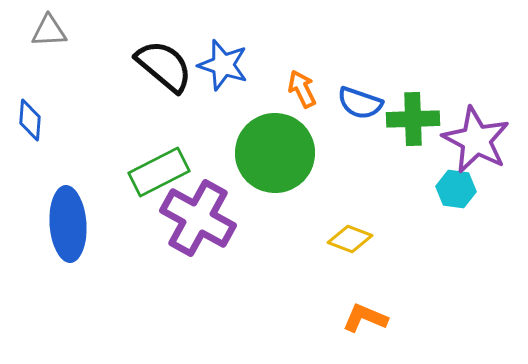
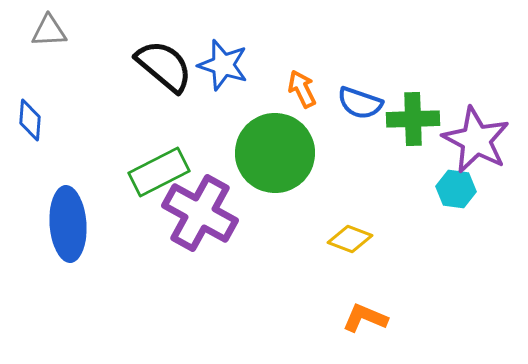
purple cross: moved 2 px right, 5 px up
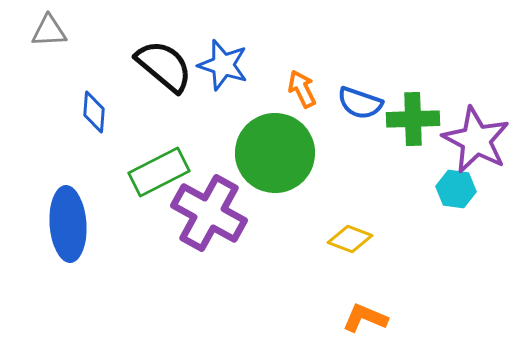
blue diamond: moved 64 px right, 8 px up
purple cross: moved 9 px right
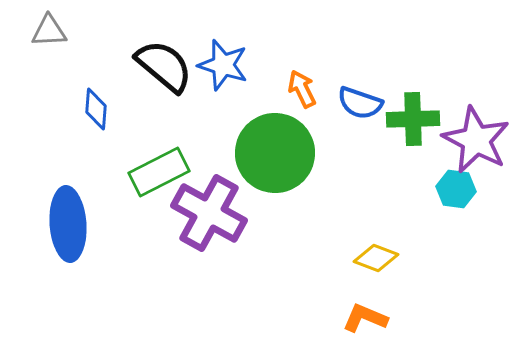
blue diamond: moved 2 px right, 3 px up
yellow diamond: moved 26 px right, 19 px down
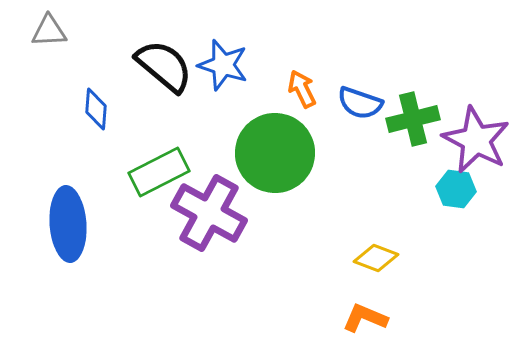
green cross: rotated 12 degrees counterclockwise
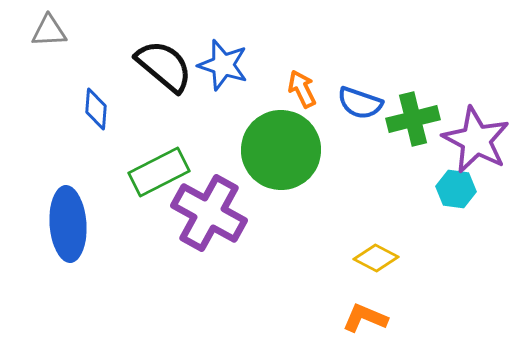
green circle: moved 6 px right, 3 px up
yellow diamond: rotated 6 degrees clockwise
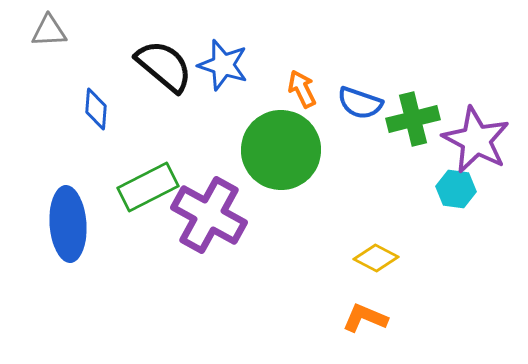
green rectangle: moved 11 px left, 15 px down
purple cross: moved 2 px down
